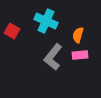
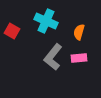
orange semicircle: moved 1 px right, 3 px up
pink rectangle: moved 1 px left, 3 px down
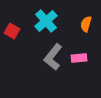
cyan cross: rotated 25 degrees clockwise
orange semicircle: moved 7 px right, 8 px up
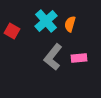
orange semicircle: moved 16 px left
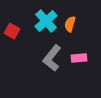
gray L-shape: moved 1 px left, 1 px down
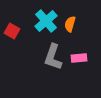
gray L-shape: moved 1 px right, 1 px up; rotated 20 degrees counterclockwise
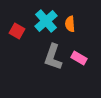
orange semicircle: rotated 21 degrees counterclockwise
red square: moved 5 px right
pink rectangle: rotated 35 degrees clockwise
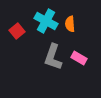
cyan cross: rotated 20 degrees counterclockwise
red square: rotated 21 degrees clockwise
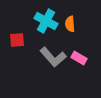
red square: moved 9 px down; rotated 35 degrees clockwise
gray L-shape: rotated 60 degrees counterclockwise
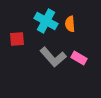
red square: moved 1 px up
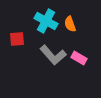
orange semicircle: rotated 14 degrees counterclockwise
gray L-shape: moved 2 px up
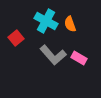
red square: moved 1 px left, 1 px up; rotated 35 degrees counterclockwise
